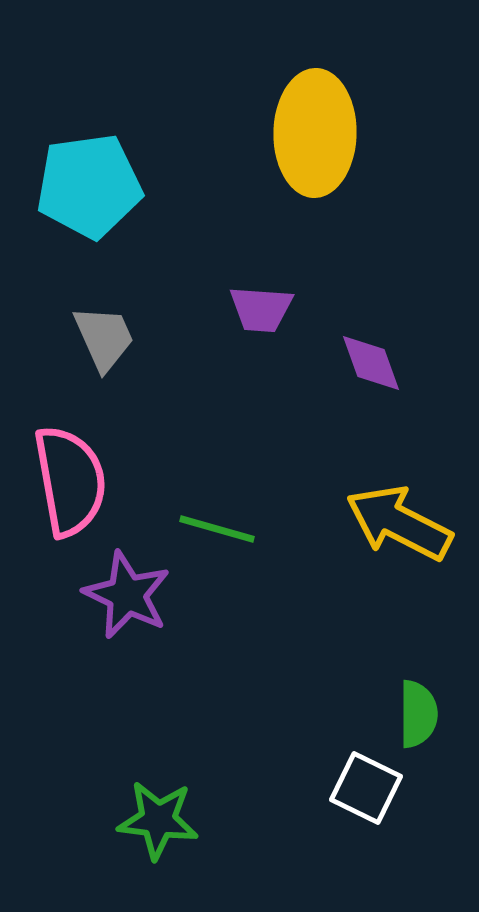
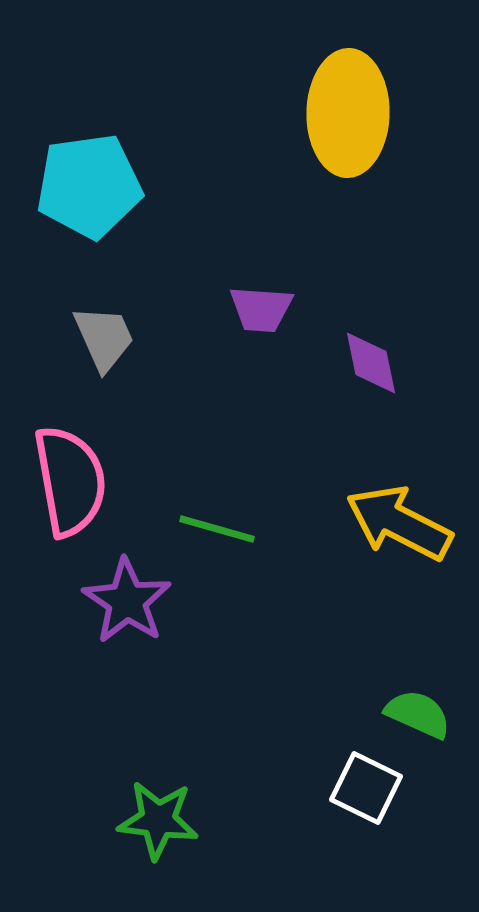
yellow ellipse: moved 33 px right, 20 px up
purple diamond: rotated 8 degrees clockwise
purple star: moved 6 px down; rotated 8 degrees clockwise
green semicircle: rotated 66 degrees counterclockwise
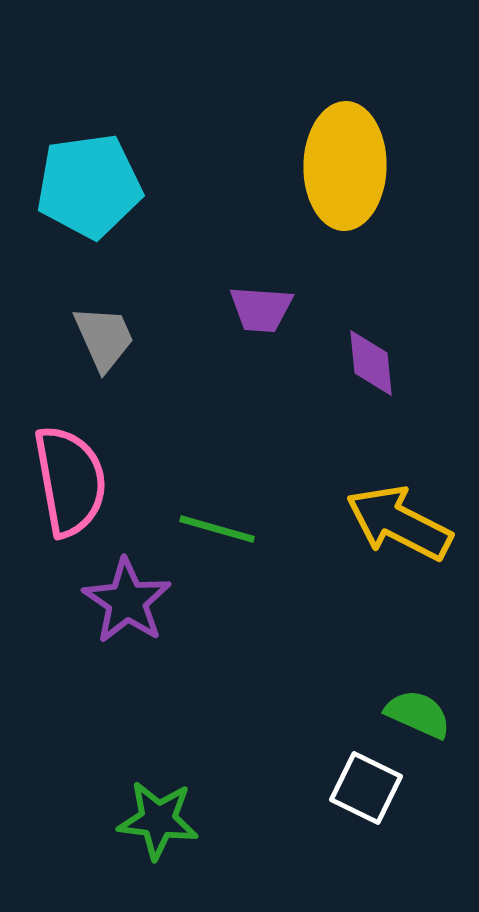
yellow ellipse: moved 3 px left, 53 px down
purple diamond: rotated 6 degrees clockwise
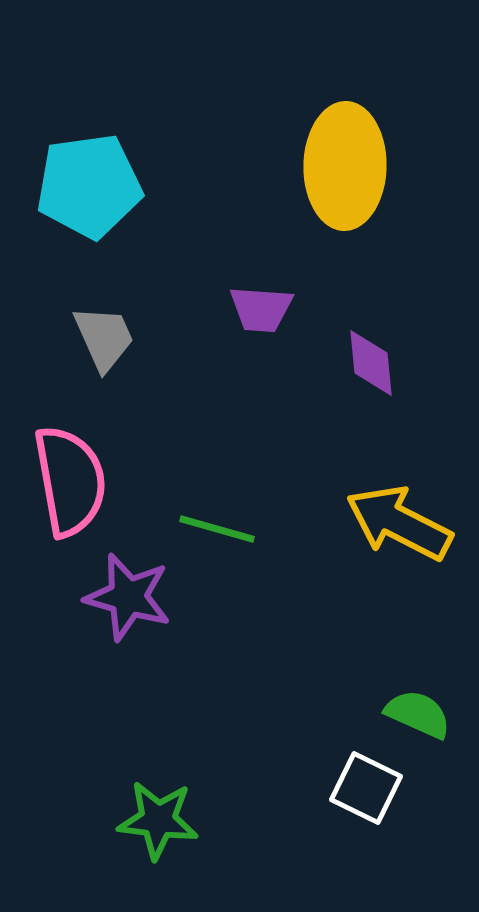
purple star: moved 1 px right, 4 px up; rotated 18 degrees counterclockwise
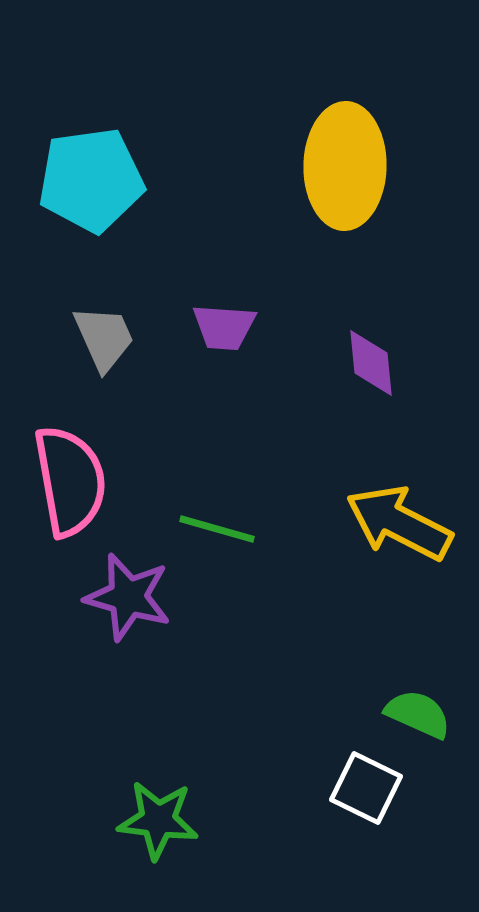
cyan pentagon: moved 2 px right, 6 px up
purple trapezoid: moved 37 px left, 18 px down
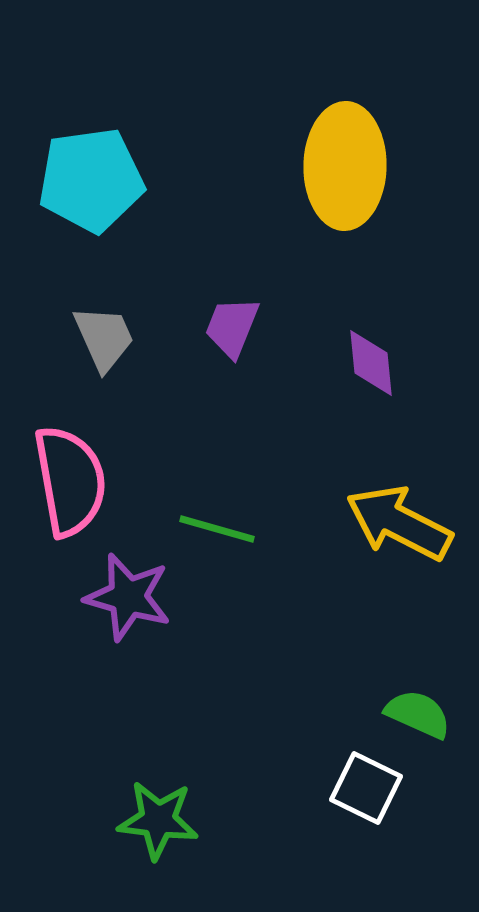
purple trapezoid: moved 8 px right; rotated 108 degrees clockwise
